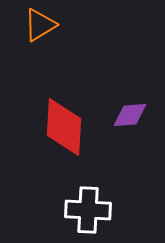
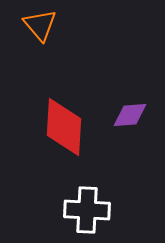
orange triangle: rotated 39 degrees counterclockwise
white cross: moved 1 px left
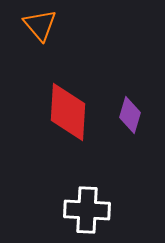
purple diamond: rotated 69 degrees counterclockwise
red diamond: moved 4 px right, 15 px up
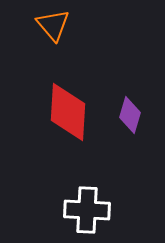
orange triangle: moved 13 px right
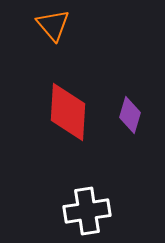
white cross: moved 1 px down; rotated 12 degrees counterclockwise
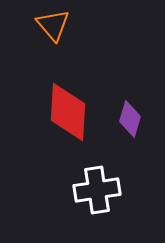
purple diamond: moved 4 px down
white cross: moved 10 px right, 21 px up
